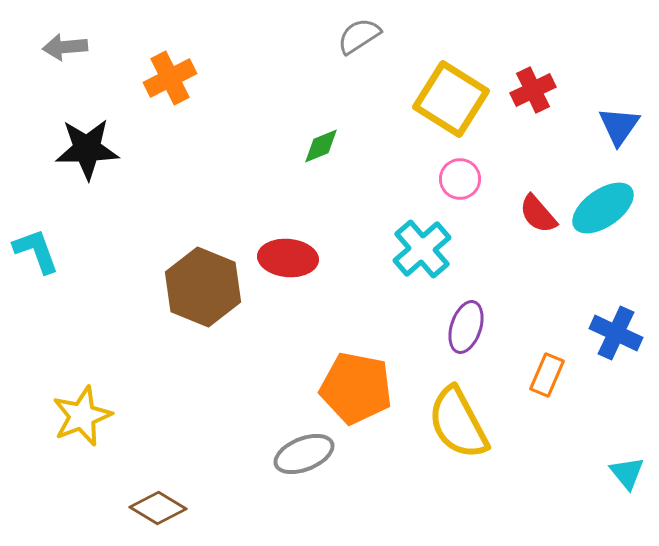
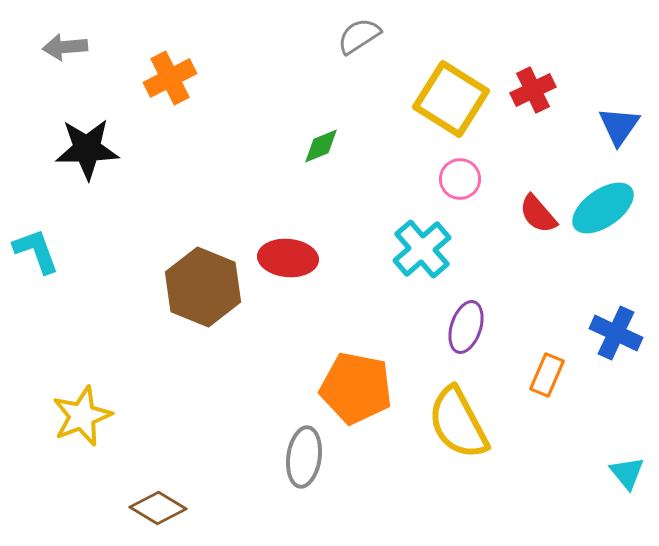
gray ellipse: moved 3 px down; rotated 60 degrees counterclockwise
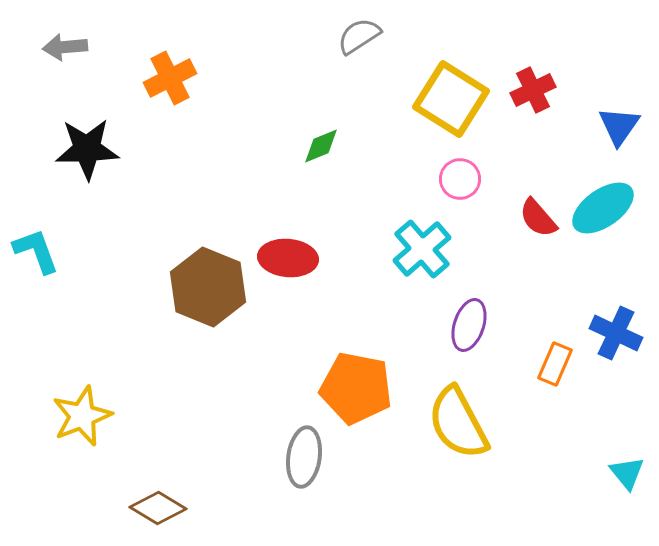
red semicircle: moved 4 px down
brown hexagon: moved 5 px right
purple ellipse: moved 3 px right, 2 px up
orange rectangle: moved 8 px right, 11 px up
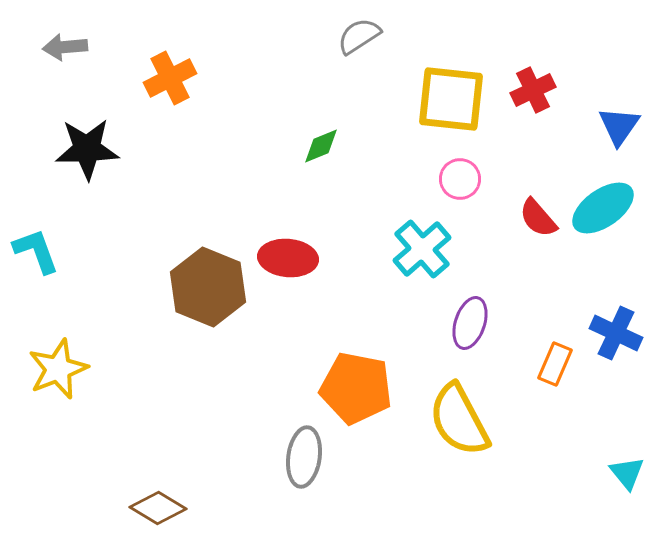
yellow square: rotated 26 degrees counterclockwise
purple ellipse: moved 1 px right, 2 px up
yellow star: moved 24 px left, 47 px up
yellow semicircle: moved 1 px right, 3 px up
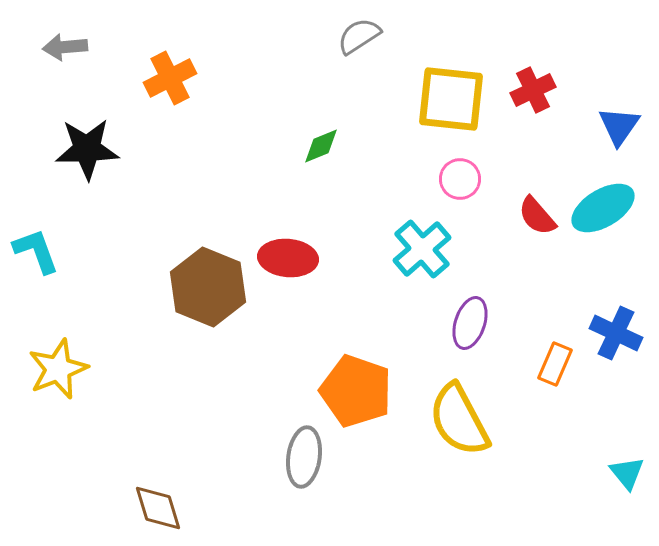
cyan ellipse: rotated 4 degrees clockwise
red semicircle: moved 1 px left, 2 px up
orange pentagon: moved 3 px down; rotated 8 degrees clockwise
brown diamond: rotated 42 degrees clockwise
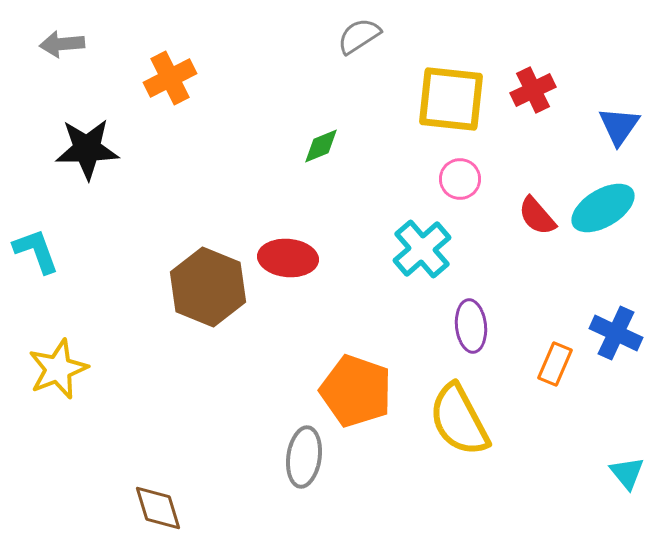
gray arrow: moved 3 px left, 3 px up
purple ellipse: moved 1 px right, 3 px down; rotated 24 degrees counterclockwise
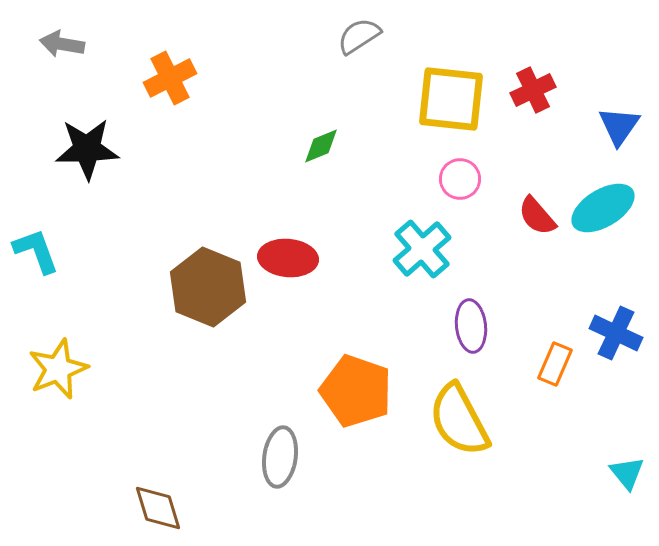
gray arrow: rotated 15 degrees clockwise
gray ellipse: moved 24 px left
